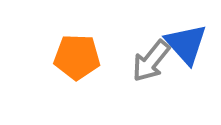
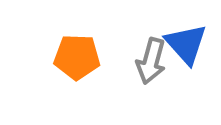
gray arrow: rotated 24 degrees counterclockwise
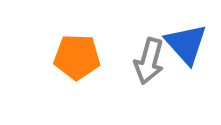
gray arrow: moved 2 px left
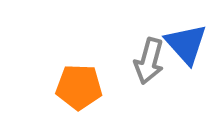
orange pentagon: moved 2 px right, 30 px down
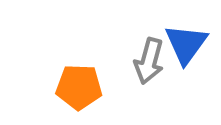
blue triangle: rotated 18 degrees clockwise
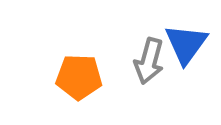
orange pentagon: moved 10 px up
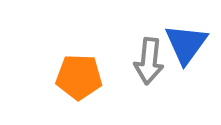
gray arrow: rotated 9 degrees counterclockwise
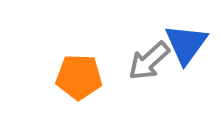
gray arrow: rotated 42 degrees clockwise
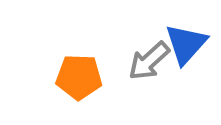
blue triangle: rotated 6 degrees clockwise
